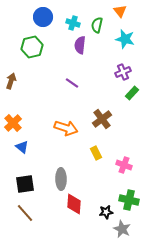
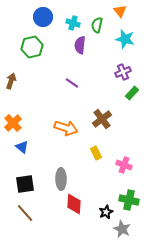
black star: rotated 16 degrees counterclockwise
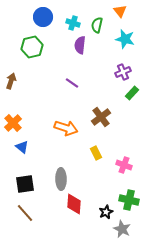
brown cross: moved 1 px left, 2 px up
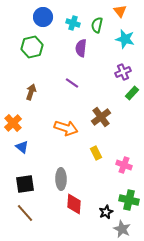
purple semicircle: moved 1 px right, 3 px down
brown arrow: moved 20 px right, 11 px down
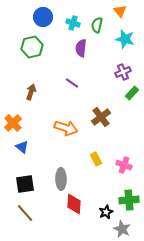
yellow rectangle: moved 6 px down
green cross: rotated 18 degrees counterclockwise
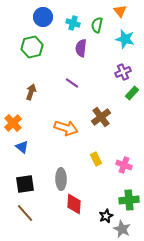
black star: moved 4 px down
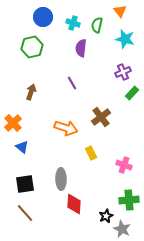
purple line: rotated 24 degrees clockwise
yellow rectangle: moved 5 px left, 6 px up
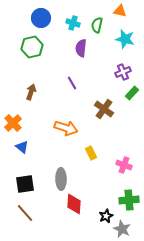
orange triangle: rotated 40 degrees counterclockwise
blue circle: moved 2 px left, 1 px down
brown cross: moved 3 px right, 8 px up; rotated 18 degrees counterclockwise
